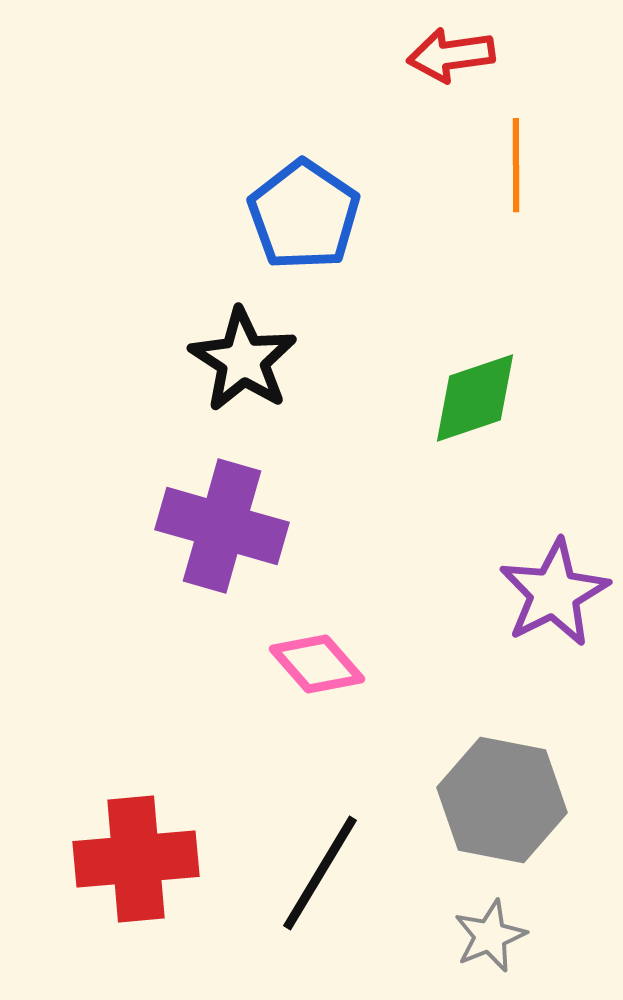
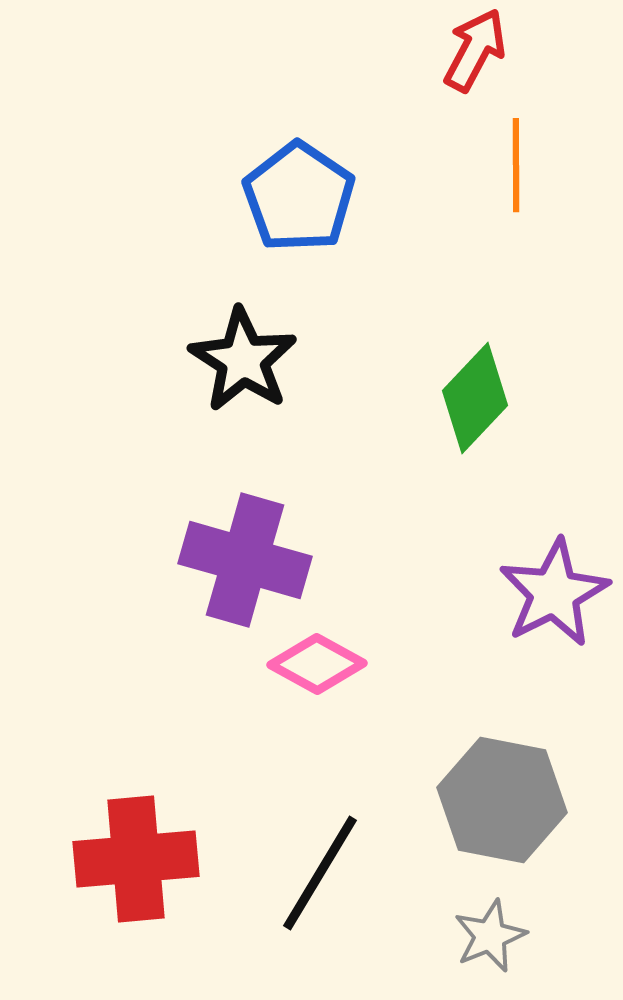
red arrow: moved 24 px right, 5 px up; rotated 126 degrees clockwise
blue pentagon: moved 5 px left, 18 px up
green diamond: rotated 28 degrees counterclockwise
purple cross: moved 23 px right, 34 px down
pink diamond: rotated 20 degrees counterclockwise
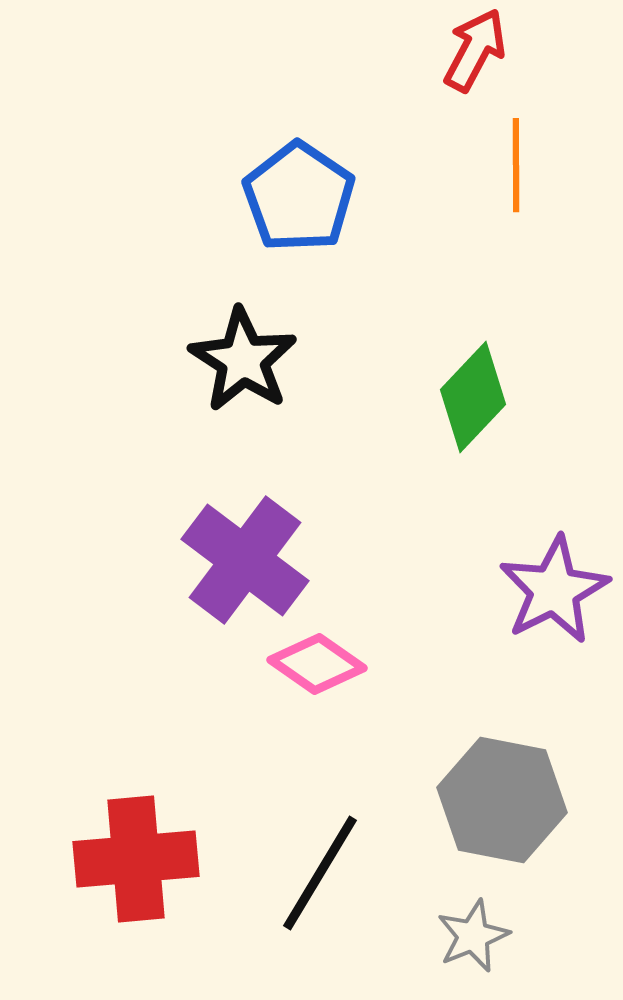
green diamond: moved 2 px left, 1 px up
purple cross: rotated 21 degrees clockwise
purple star: moved 3 px up
pink diamond: rotated 6 degrees clockwise
gray star: moved 17 px left
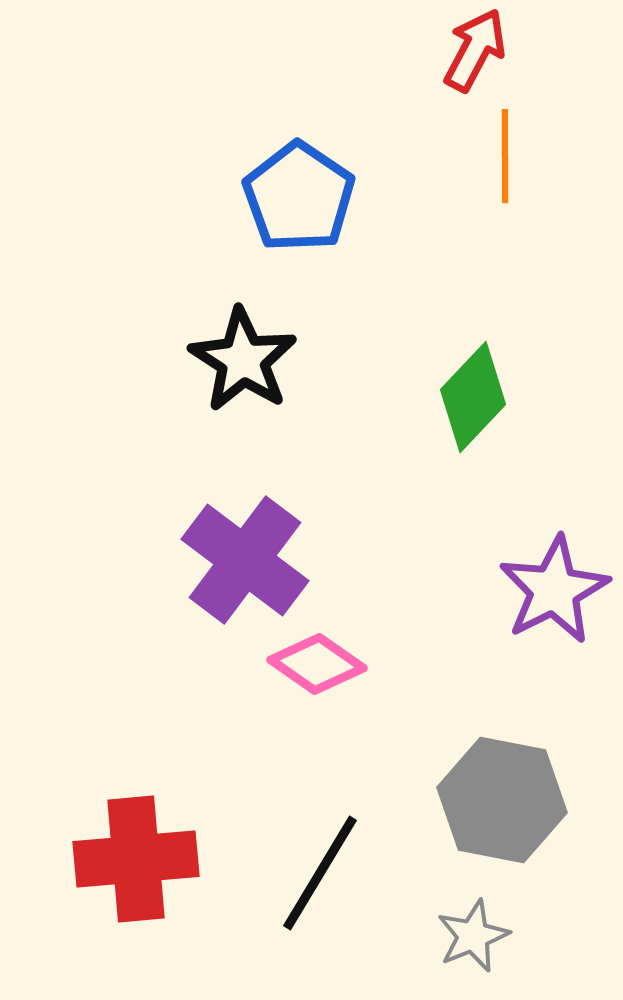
orange line: moved 11 px left, 9 px up
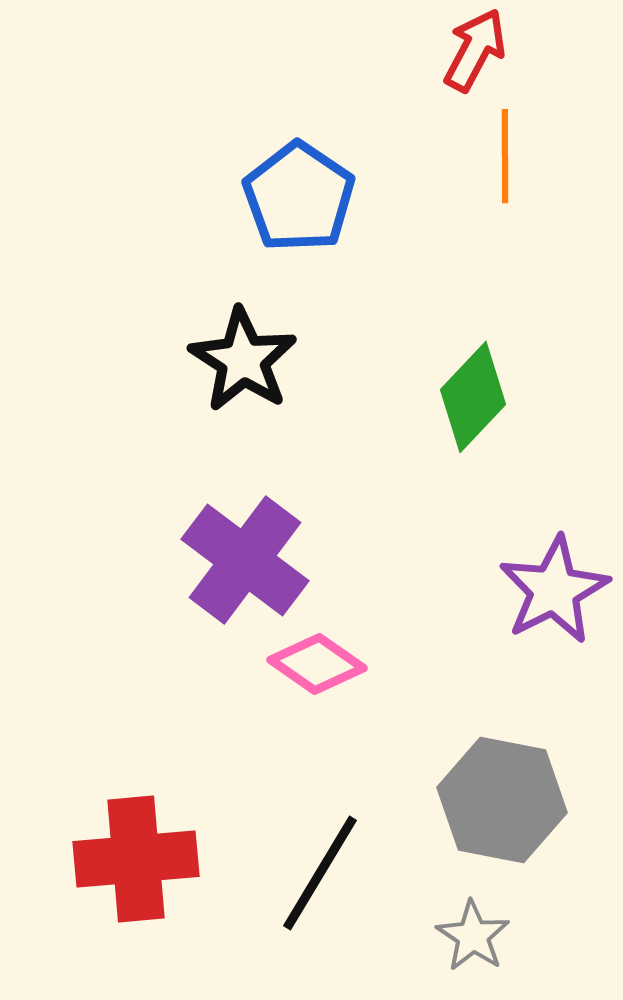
gray star: rotated 16 degrees counterclockwise
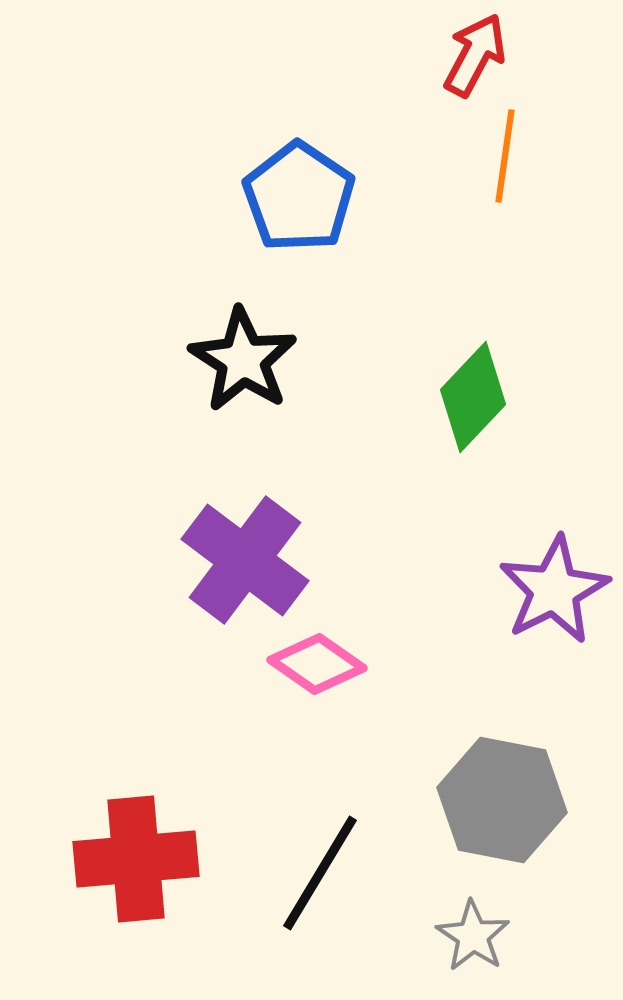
red arrow: moved 5 px down
orange line: rotated 8 degrees clockwise
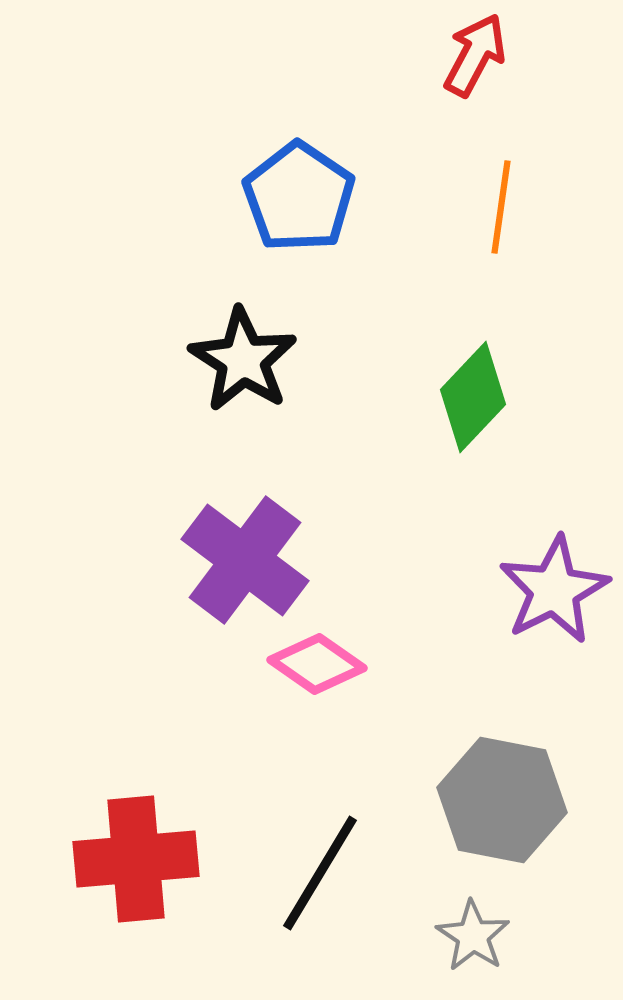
orange line: moved 4 px left, 51 px down
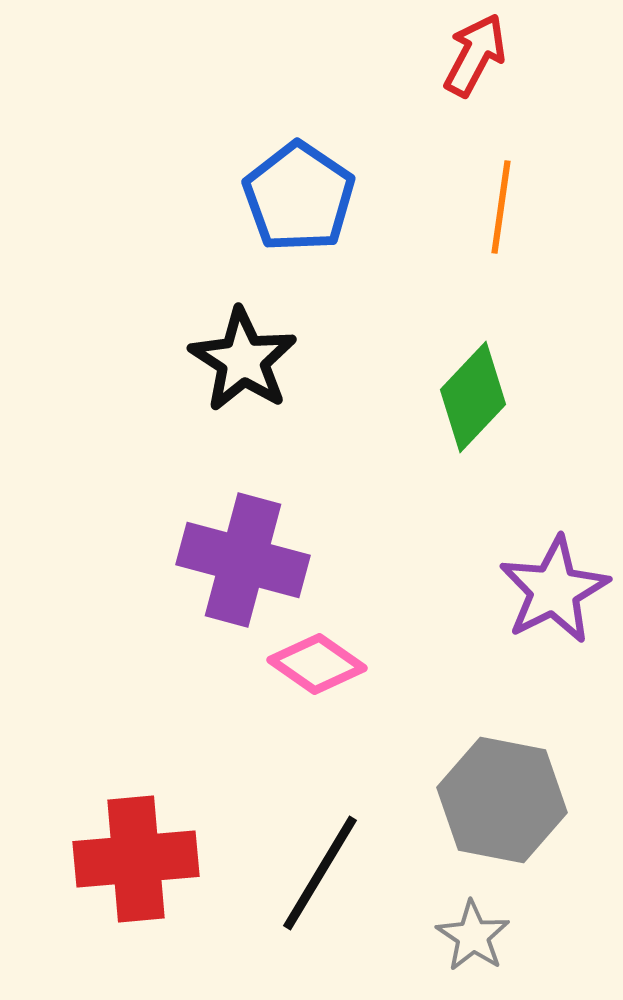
purple cross: moved 2 px left; rotated 22 degrees counterclockwise
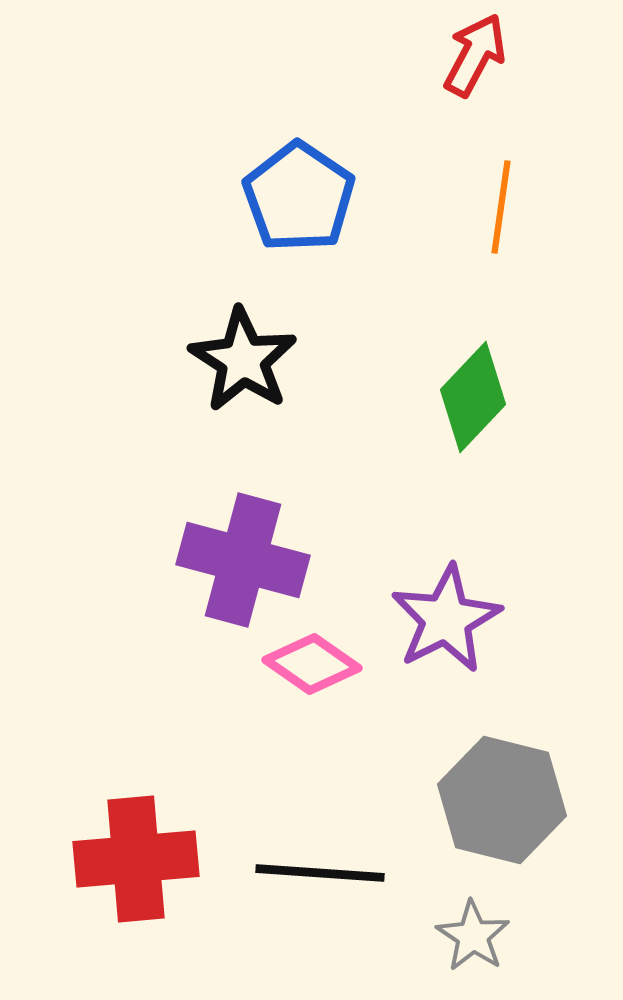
purple star: moved 108 px left, 29 px down
pink diamond: moved 5 px left
gray hexagon: rotated 3 degrees clockwise
black line: rotated 63 degrees clockwise
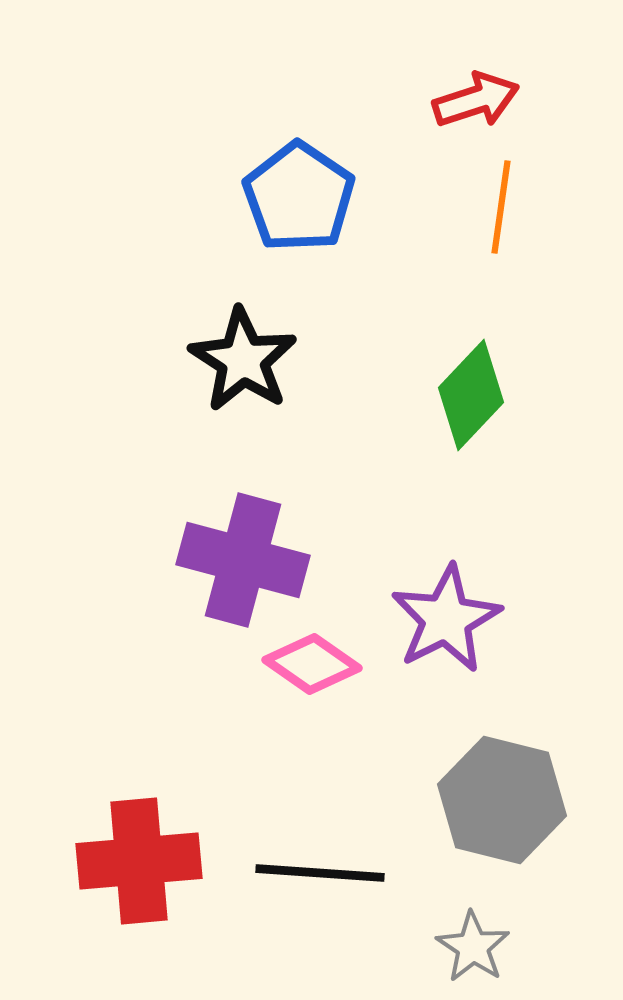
red arrow: moved 1 px right, 45 px down; rotated 44 degrees clockwise
green diamond: moved 2 px left, 2 px up
red cross: moved 3 px right, 2 px down
gray star: moved 11 px down
